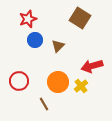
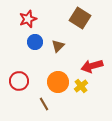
blue circle: moved 2 px down
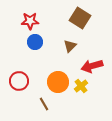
red star: moved 2 px right, 2 px down; rotated 18 degrees clockwise
brown triangle: moved 12 px right
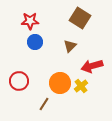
orange circle: moved 2 px right, 1 px down
brown line: rotated 64 degrees clockwise
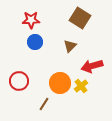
red star: moved 1 px right, 1 px up
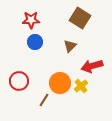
brown line: moved 4 px up
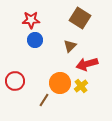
blue circle: moved 2 px up
red arrow: moved 5 px left, 2 px up
red circle: moved 4 px left
